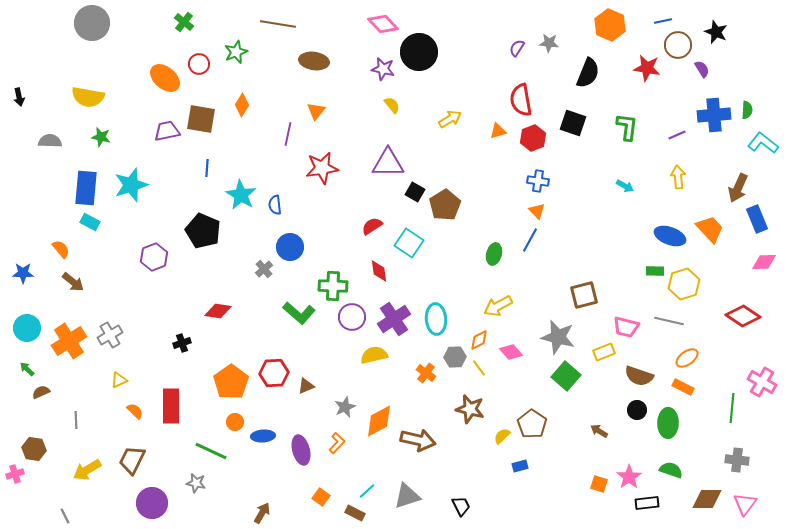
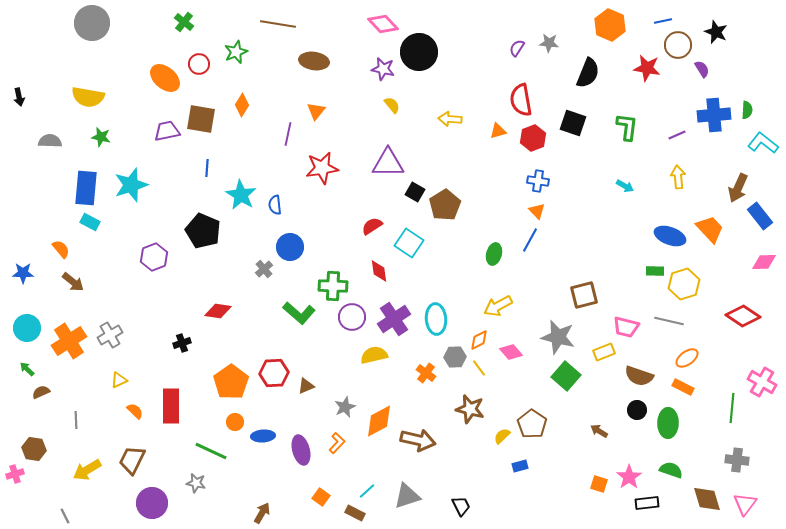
yellow arrow at (450, 119): rotated 145 degrees counterclockwise
blue rectangle at (757, 219): moved 3 px right, 3 px up; rotated 16 degrees counterclockwise
brown diamond at (707, 499): rotated 72 degrees clockwise
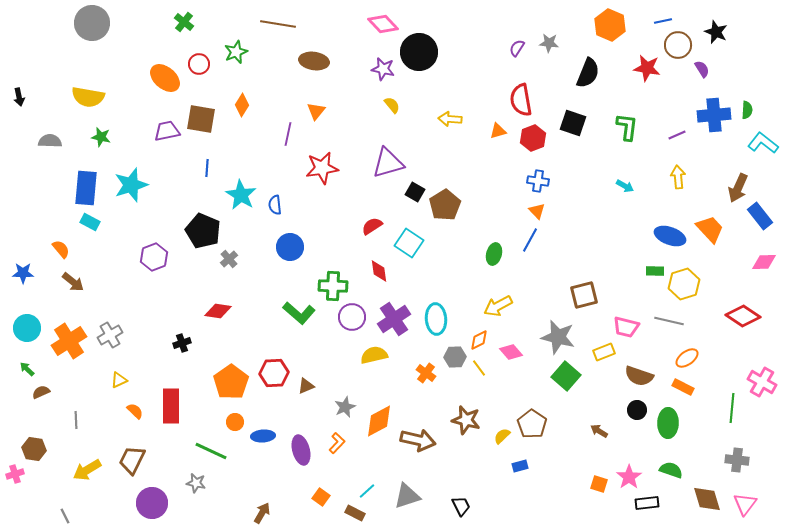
purple triangle at (388, 163): rotated 16 degrees counterclockwise
gray cross at (264, 269): moved 35 px left, 10 px up
brown star at (470, 409): moved 4 px left, 11 px down
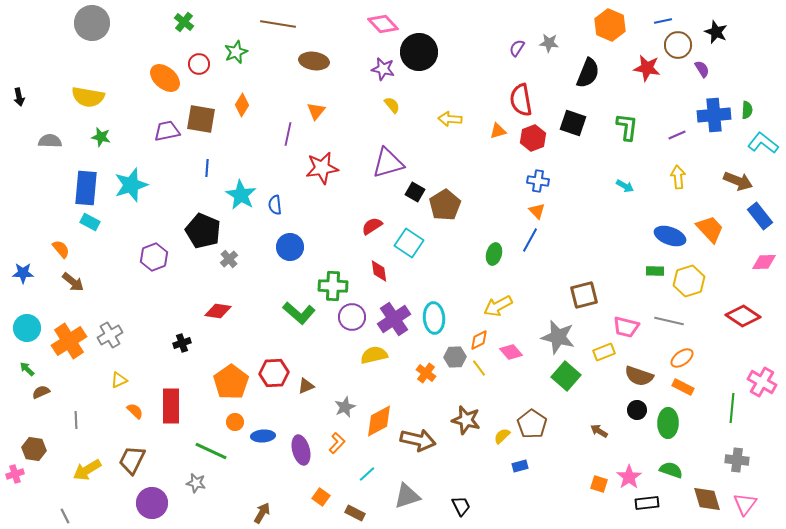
brown arrow at (738, 188): moved 7 px up; rotated 92 degrees counterclockwise
yellow hexagon at (684, 284): moved 5 px right, 3 px up
cyan ellipse at (436, 319): moved 2 px left, 1 px up
orange ellipse at (687, 358): moved 5 px left
cyan line at (367, 491): moved 17 px up
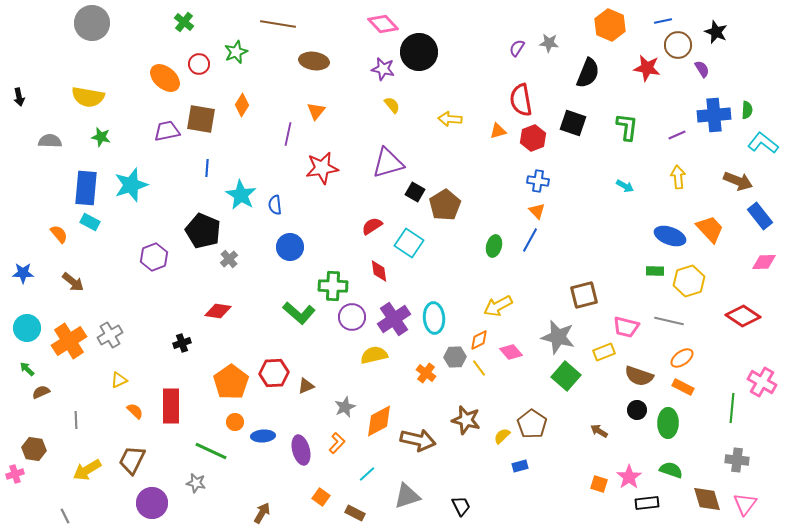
orange semicircle at (61, 249): moved 2 px left, 15 px up
green ellipse at (494, 254): moved 8 px up
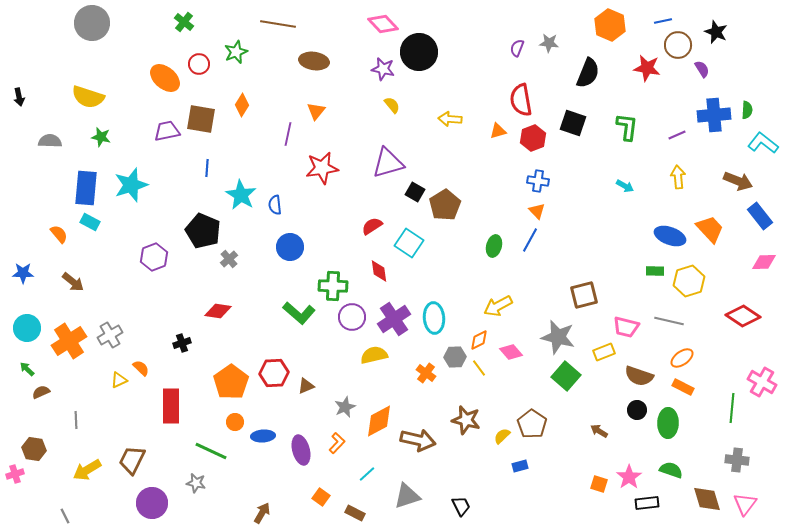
purple semicircle at (517, 48): rotated 12 degrees counterclockwise
yellow semicircle at (88, 97): rotated 8 degrees clockwise
orange semicircle at (135, 411): moved 6 px right, 43 px up
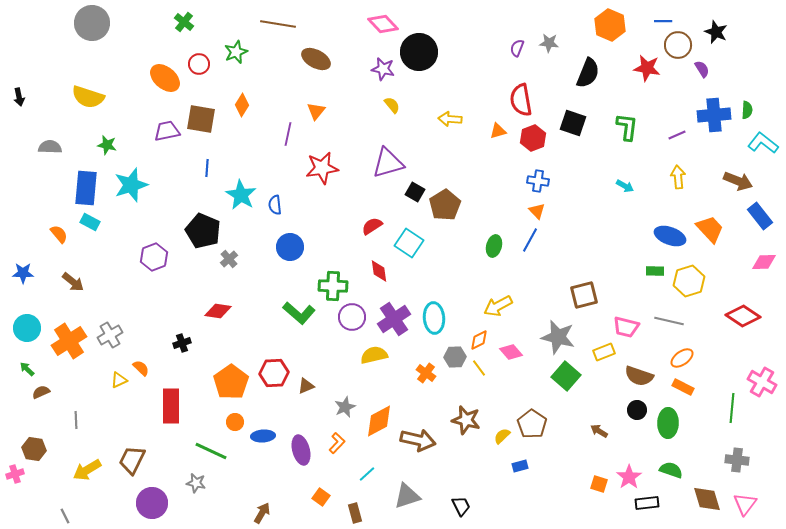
blue line at (663, 21): rotated 12 degrees clockwise
brown ellipse at (314, 61): moved 2 px right, 2 px up; rotated 20 degrees clockwise
green star at (101, 137): moved 6 px right, 8 px down
gray semicircle at (50, 141): moved 6 px down
brown rectangle at (355, 513): rotated 48 degrees clockwise
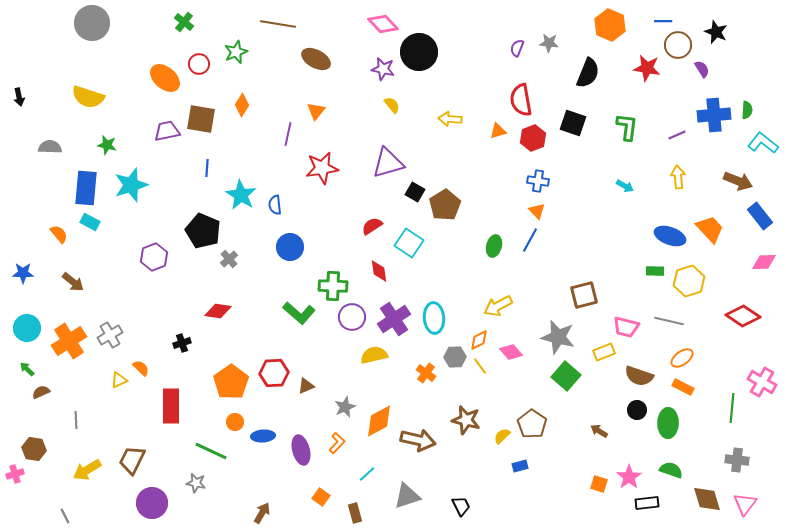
yellow line at (479, 368): moved 1 px right, 2 px up
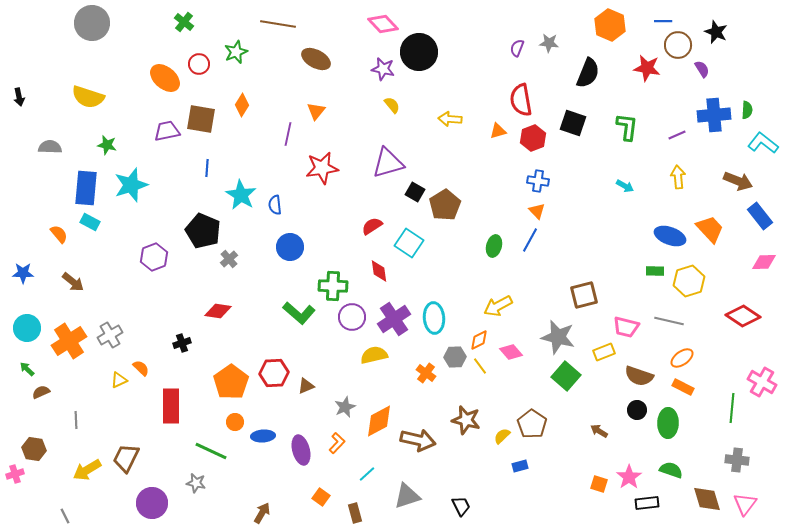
brown trapezoid at (132, 460): moved 6 px left, 2 px up
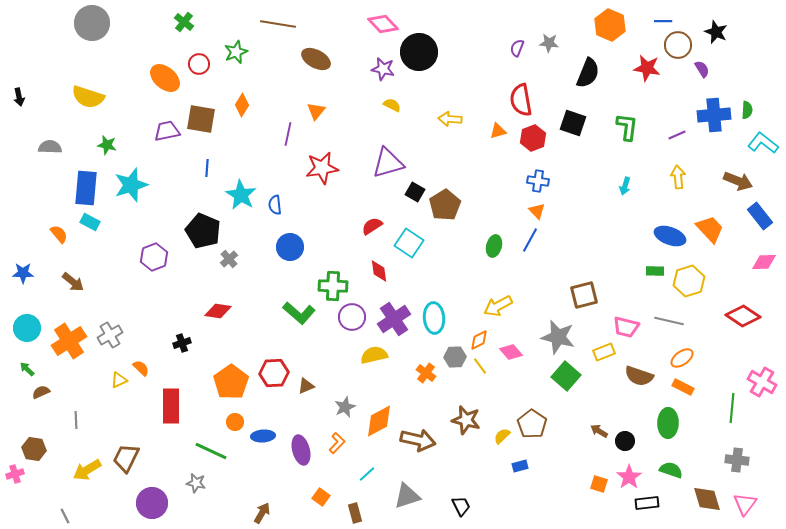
yellow semicircle at (392, 105): rotated 24 degrees counterclockwise
cyan arrow at (625, 186): rotated 78 degrees clockwise
black circle at (637, 410): moved 12 px left, 31 px down
